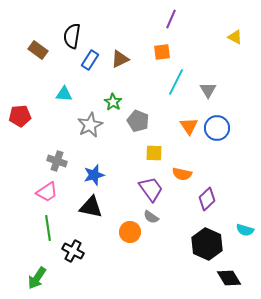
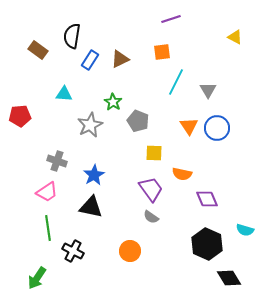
purple line: rotated 48 degrees clockwise
blue star: rotated 15 degrees counterclockwise
purple diamond: rotated 70 degrees counterclockwise
orange circle: moved 19 px down
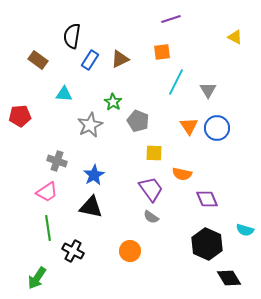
brown rectangle: moved 10 px down
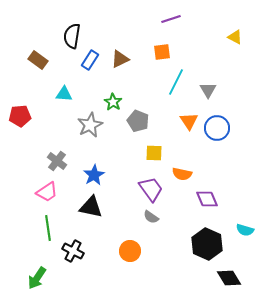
orange triangle: moved 5 px up
gray cross: rotated 18 degrees clockwise
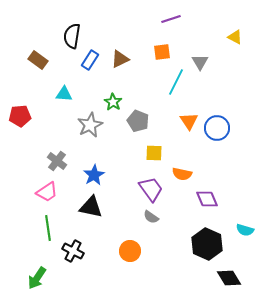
gray triangle: moved 8 px left, 28 px up
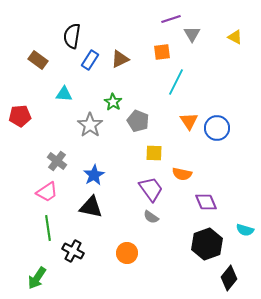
gray triangle: moved 8 px left, 28 px up
gray star: rotated 10 degrees counterclockwise
purple diamond: moved 1 px left, 3 px down
black hexagon: rotated 16 degrees clockwise
orange circle: moved 3 px left, 2 px down
black diamond: rotated 70 degrees clockwise
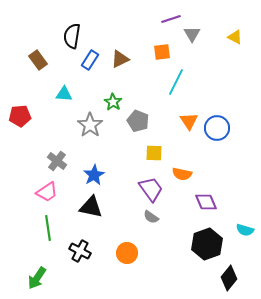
brown rectangle: rotated 18 degrees clockwise
black cross: moved 7 px right
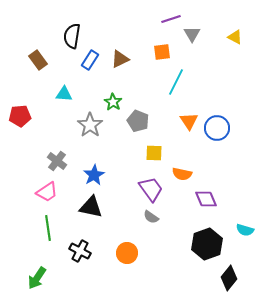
purple diamond: moved 3 px up
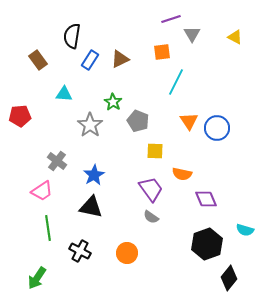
yellow square: moved 1 px right, 2 px up
pink trapezoid: moved 5 px left, 1 px up
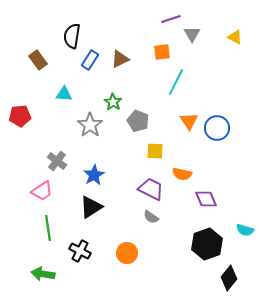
purple trapezoid: rotated 28 degrees counterclockwise
black triangle: rotated 45 degrees counterclockwise
green arrow: moved 6 px right, 4 px up; rotated 65 degrees clockwise
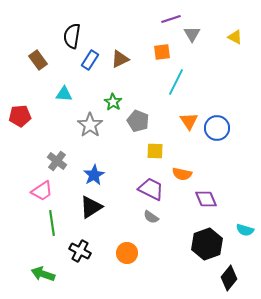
green line: moved 4 px right, 5 px up
green arrow: rotated 10 degrees clockwise
